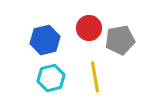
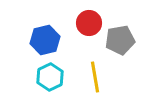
red circle: moved 5 px up
cyan hexagon: moved 1 px left, 1 px up; rotated 12 degrees counterclockwise
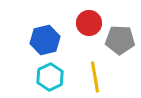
gray pentagon: rotated 12 degrees clockwise
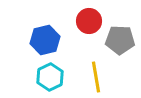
red circle: moved 2 px up
yellow line: moved 1 px right
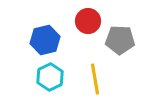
red circle: moved 1 px left
yellow line: moved 1 px left, 2 px down
